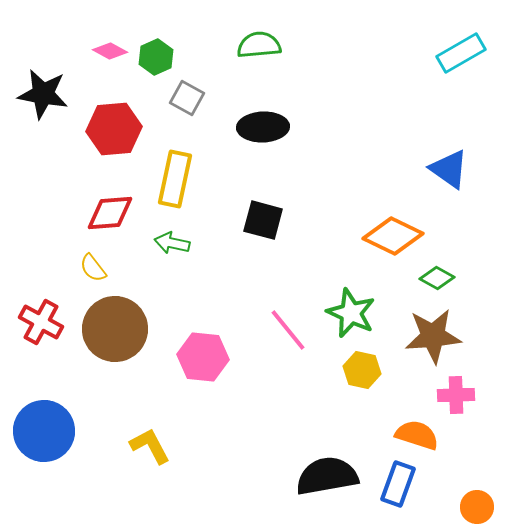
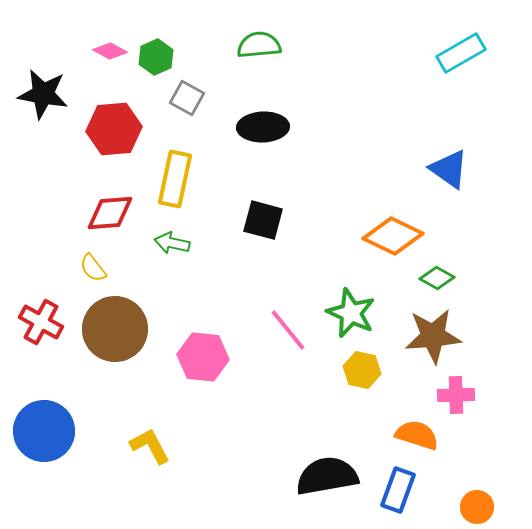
blue rectangle: moved 6 px down
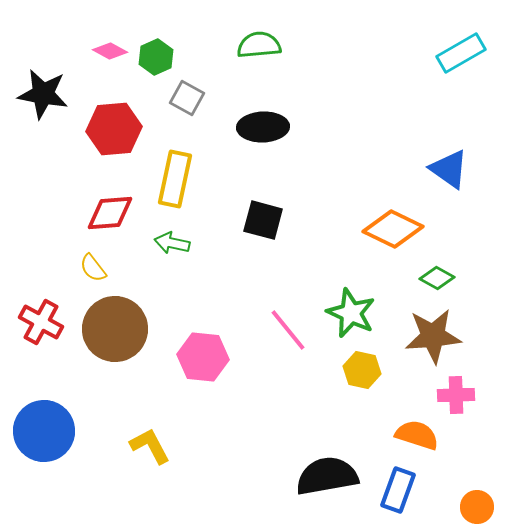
orange diamond: moved 7 px up
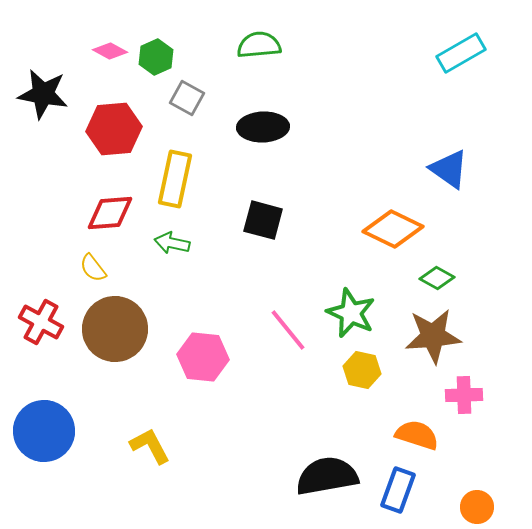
pink cross: moved 8 px right
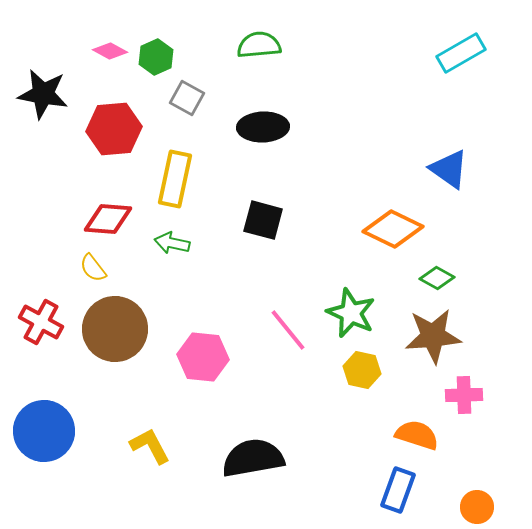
red diamond: moved 2 px left, 6 px down; rotated 9 degrees clockwise
black semicircle: moved 74 px left, 18 px up
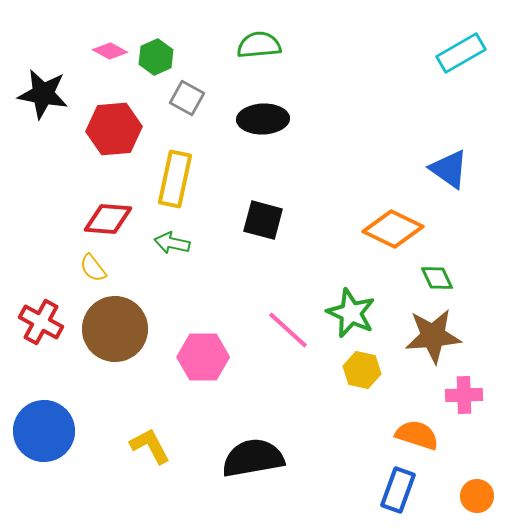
black ellipse: moved 8 px up
green diamond: rotated 36 degrees clockwise
pink line: rotated 9 degrees counterclockwise
pink hexagon: rotated 6 degrees counterclockwise
orange circle: moved 11 px up
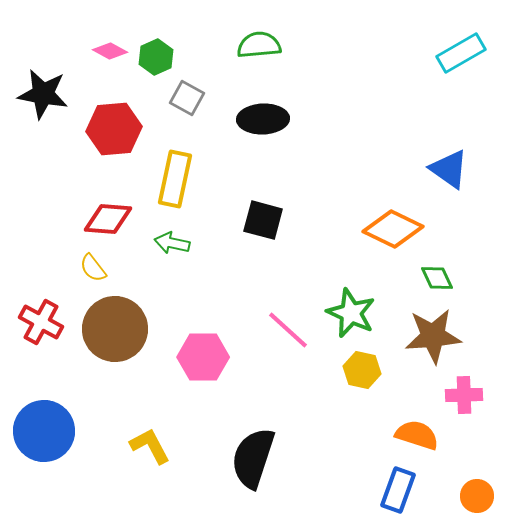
black semicircle: rotated 62 degrees counterclockwise
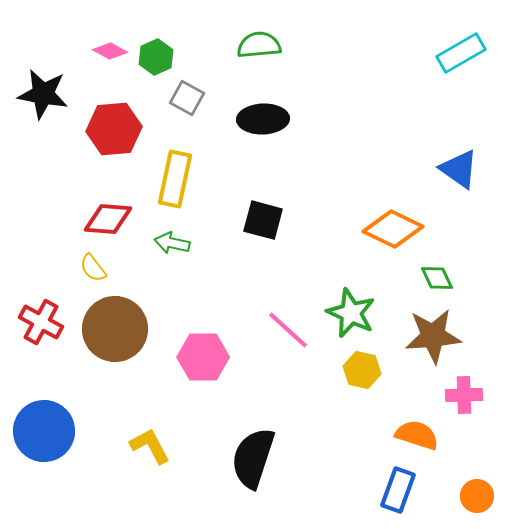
blue triangle: moved 10 px right
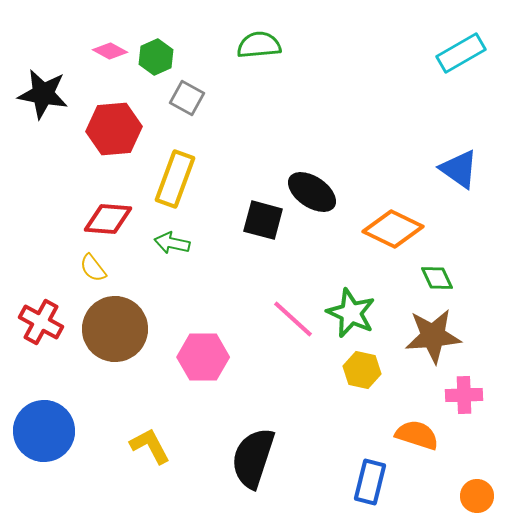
black ellipse: moved 49 px right, 73 px down; rotated 36 degrees clockwise
yellow rectangle: rotated 8 degrees clockwise
pink line: moved 5 px right, 11 px up
blue rectangle: moved 28 px left, 8 px up; rotated 6 degrees counterclockwise
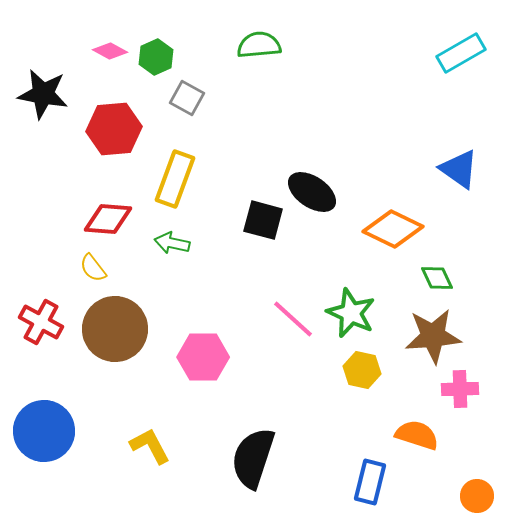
pink cross: moved 4 px left, 6 px up
